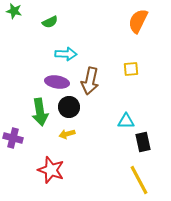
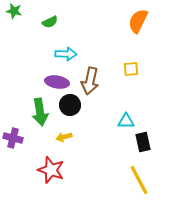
black circle: moved 1 px right, 2 px up
yellow arrow: moved 3 px left, 3 px down
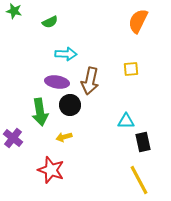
purple cross: rotated 24 degrees clockwise
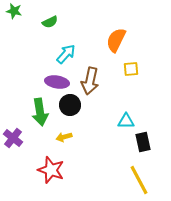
orange semicircle: moved 22 px left, 19 px down
cyan arrow: rotated 50 degrees counterclockwise
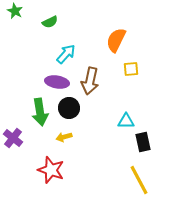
green star: moved 1 px right; rotated 14 degrees clockwise
black circle: moved 1 px left, 3 px down
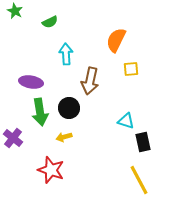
cyan arrow: rotated 45 degrees counterclockwise
purple ellipse: moved 26 px left
cyan triangle: rotated 18 degrees clockwise
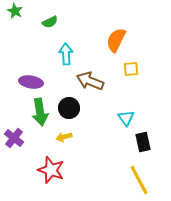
brown arrow: rotated 100 degrees clockwise
cyan triangle: moved 3 px up; rotated 36 degrees clockwise
purple cross: moved 1 px right
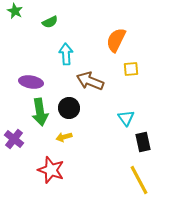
purple cross: moved 1 px down
